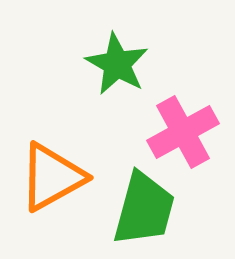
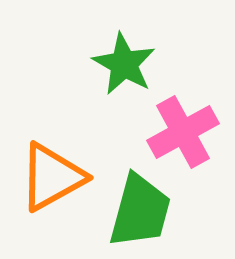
green star: moved 7 px right
green trapezoid: moved 4 px left, 2 px down
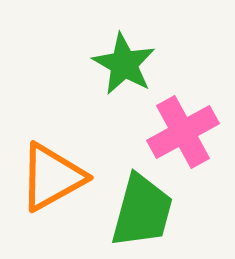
green trapezoid: moved 2 px right
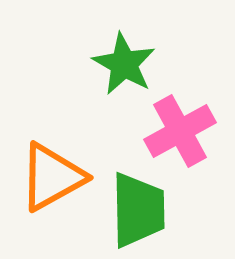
pink cross: moved 3 px left, 1 px up
green trapezoid: moved 4 px left, 1 px up; rotated 16 degrees counterclockwise
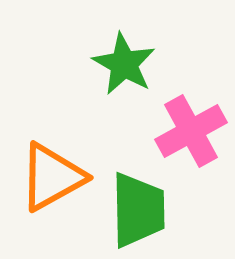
pink cross: moved 11 px right
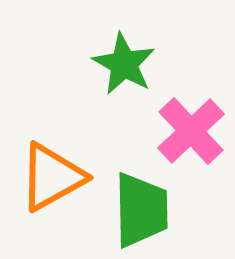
pink cross: rotated 14 degrees counterclockwise
green trapezoid: moved 3 px right
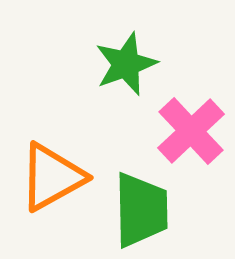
green star: moved 2 px right; rotated 22 degrees clockwise
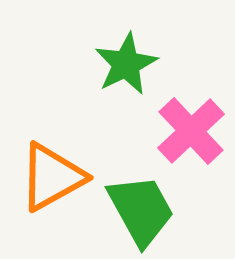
green star: rotated 6 degrees counterclockwise
green trapezoid: rotated 28 degrees counterclockwise
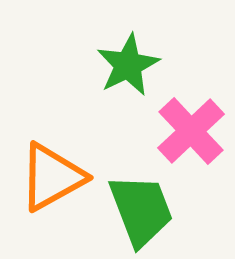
green star: moved 2 px right, 1 px down
green trapezoid: rotated 8 degrees clockwise
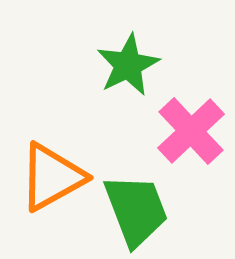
green trapezoid: moved 5 px left
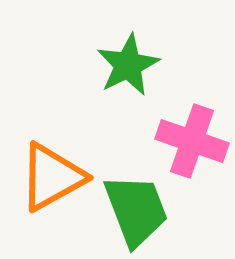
pink cross: moved 1 px right, 10 px down; rotated 28 degrees counterclockwise
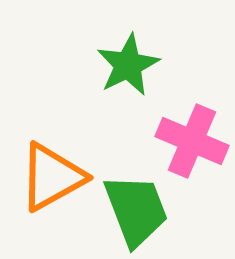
pink cross: rotated 4 degrees clockwise
